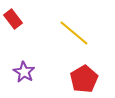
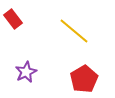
yellow line: moved 2 px up
purple star: moved 2 px right; rotated 15 degrees clockwise
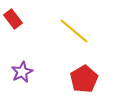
purple star: moved 4 px left
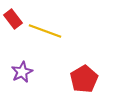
yellow line: moved 29 px left; rotated 20 degrees counterclockwise
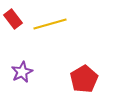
yellow line: moved 5 px right, 7 px up; rotated 36 degrees counterclockwise
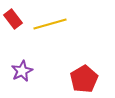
purple star: moved 1 px up
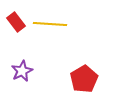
red rectangle: moved 3 px right, 3 px down
yellow line: rotated 20 degrees clockwise
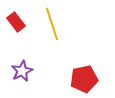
yellow line: moved 2 px right; rotated 68 degrees clockwise
red pentagon: rotated 20 degrees clockwise
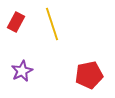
red rectangle: rotated 66 degrees clockwise
red pentagon: moved 5 px right, 4 px up
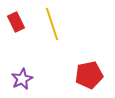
red rectangle: rotated 54 degrees counterclockwise
purple star: moved 8 px down
